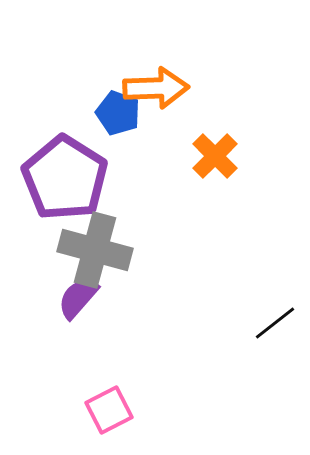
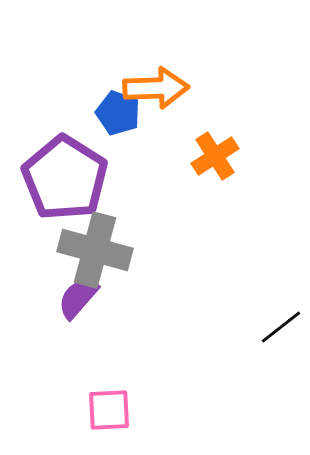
orange cross: rotated 12 degrees clockwise
black line: moved 6 px right, 4 px down
pink square: rotated 24 degrees clockwise
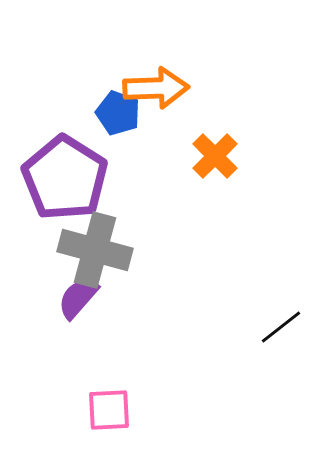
orange cross: rotated 12 degrees counterclockwise
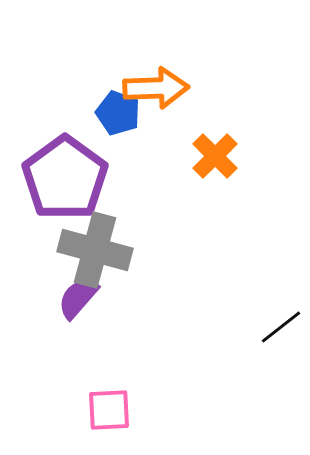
purple pentagon: rotated 4 degrees clockwise
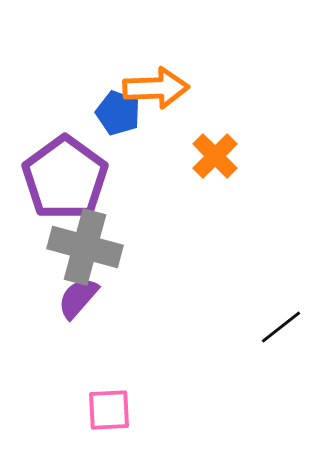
gray cross: moved 10 px left, 3 px up
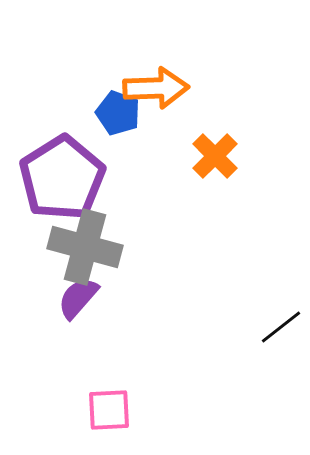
purple pentagon: moved 3 px left; rotated 4 degrees clockwise
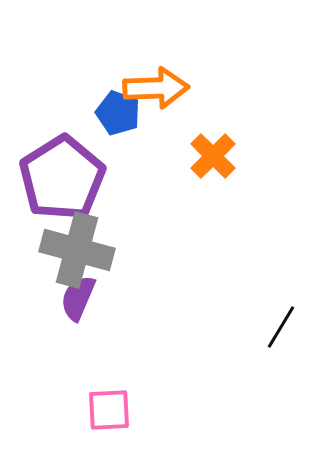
orange cross: moved 2 px left
gray cross: moved 8 px left, 3 px down
purple semicircle: rotated 18 degrees counterclockwise
black line: rotated 21 degrees counterclockwise
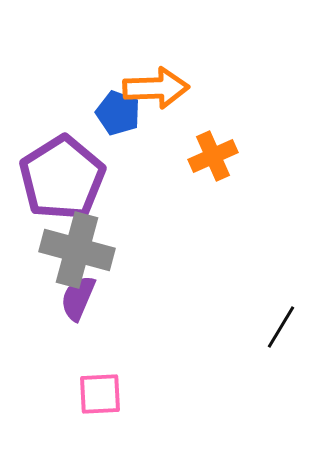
orange cross: rotated 21 degrees clockwise
pink square: moved 9 px left, 16 px up
